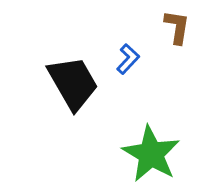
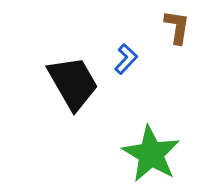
blue L-shape: moved 2 px left
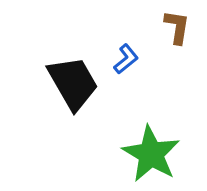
blue L-shape: rotated 8 degrees clockwise
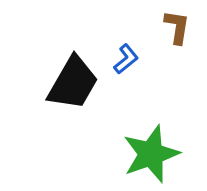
black trapezoid: rotated 60 degrees clockwise
green star: rotated 22 degrees clockwise
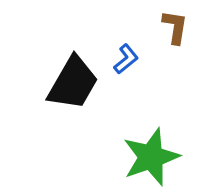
brown L-shape: moved 2 px left
green star: moved 3 px down
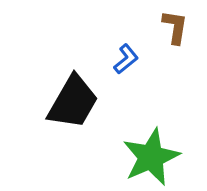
black trapezoid: moved 19 px down
green star: rotated 4 degrees counterclockwise
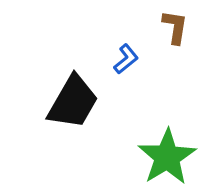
green star: moved 16 px right; rotated 8 degrees counterclockwise
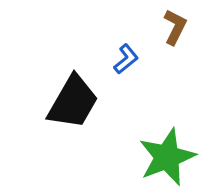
brown L-shape: rotated 18 degrees clockwise
green star: rotated 10 degrees clockwise
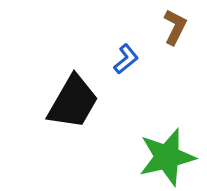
green star: rotated 8 degrees clockwise
